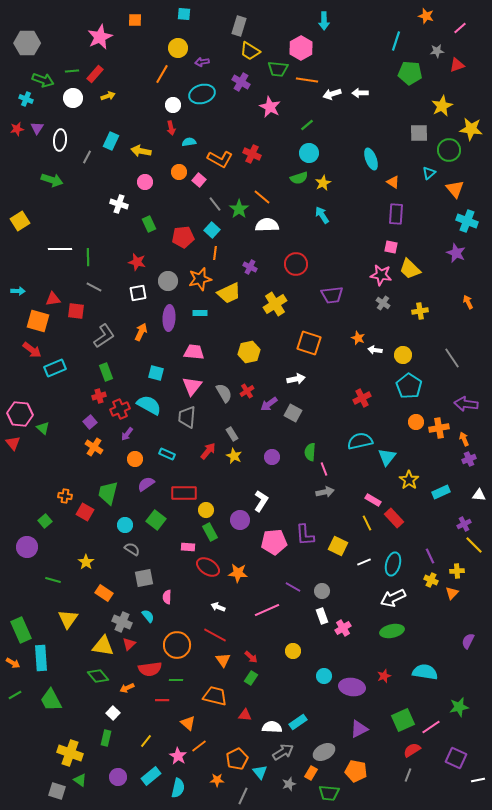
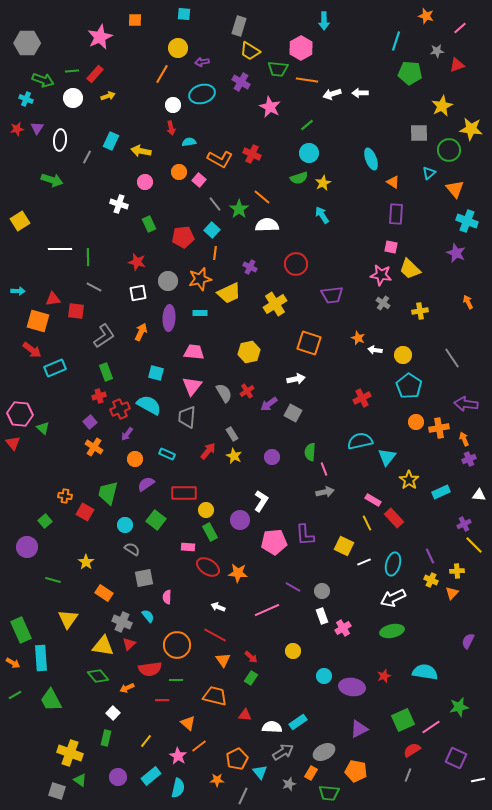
yellow square at (338, 546): moved 6 px right
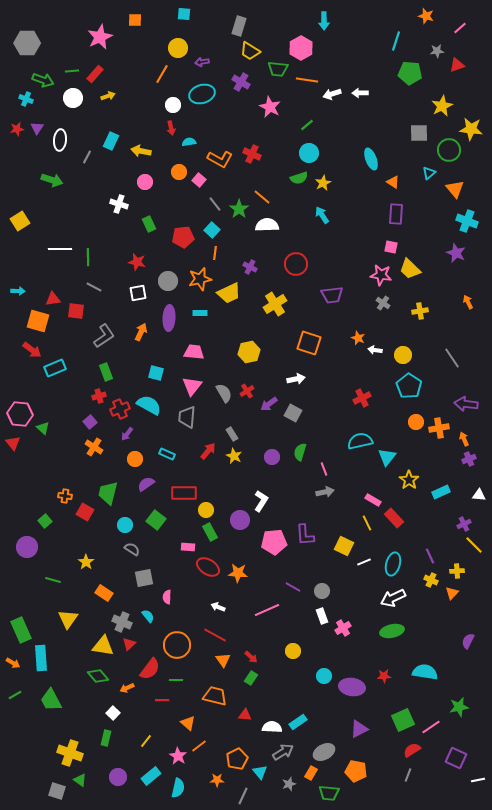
green semicircle at (310, 452): moved 10 px left; rotated 12 degrees clockwise
red semicircle at (150, 669): rotated 45 degrees counterclockwise
red star at (384, 676): rotated 16 degrees clockwise
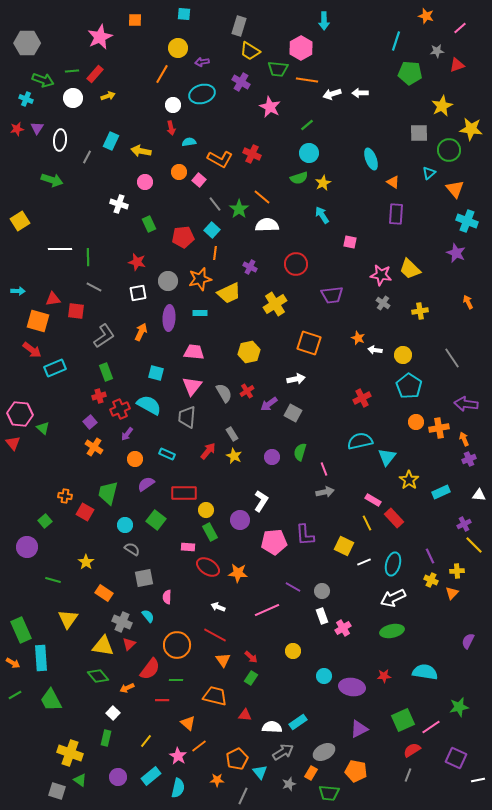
pink square at (391, 247): moved 41 px left, 5 px up
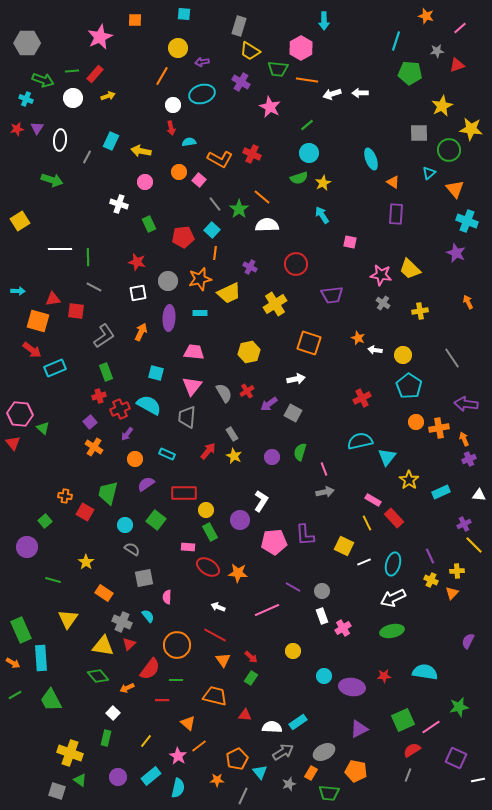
orange line at (162, 74): moved 2 px down
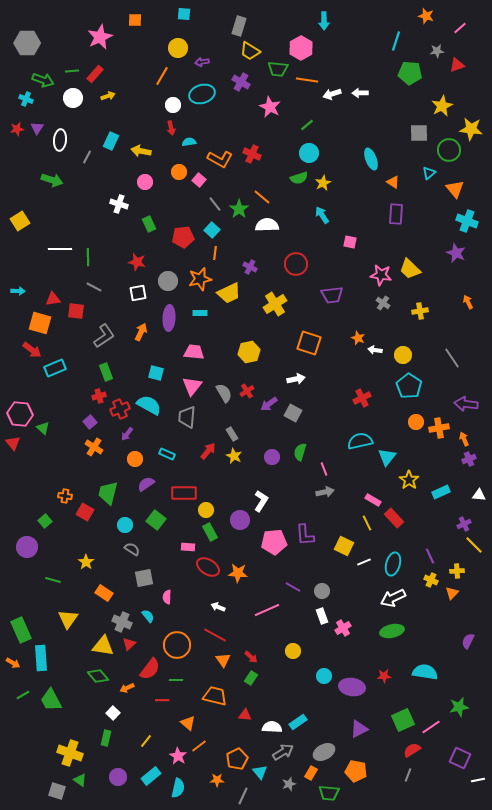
orange square at (38, 321): moved 2 px right, 2 px down
green line at (15, 695): moved 8 px right
purple square at (456, 758): moved 4 px right
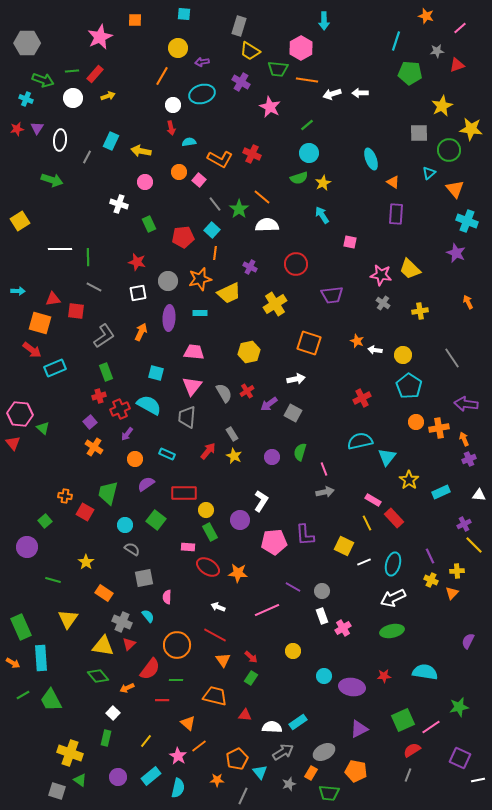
orange star at (358, 338): moved 1 px left, 3 px down
green rectangle at (21, 630): moved 3 px up
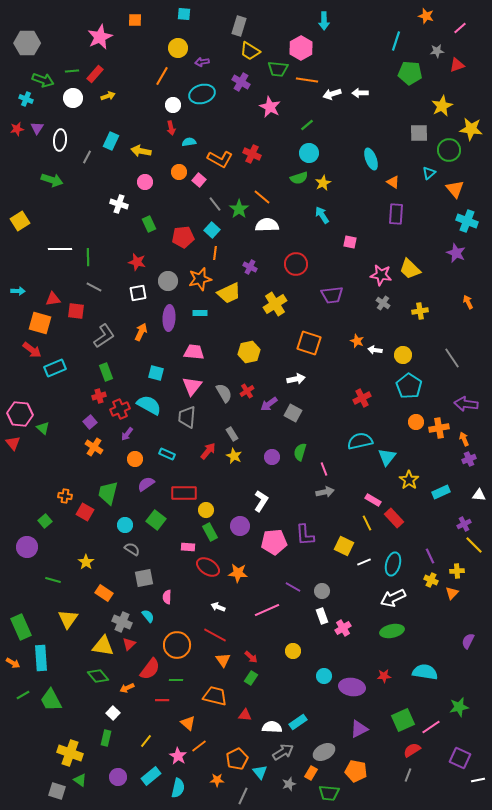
purple circle at (240, 520): moved 6 px down
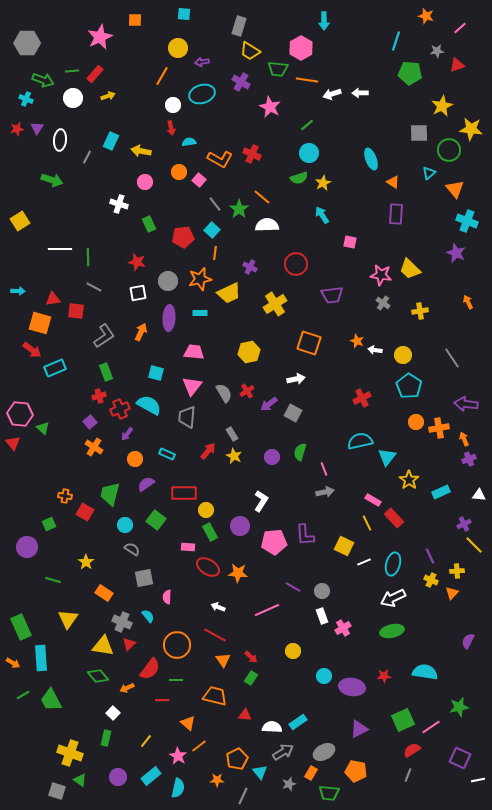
green trapezoid at (108, 493): moved 2 px right, 1 px down
green square at (45, 521): moved 4 px right, 3 px down; rotated 16 degrees clockwise
